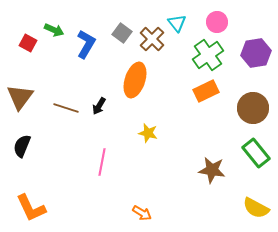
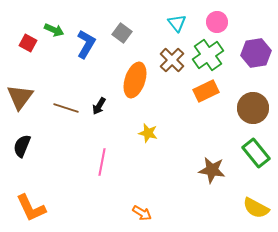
brown cross: moved 20 px right, 21 px down
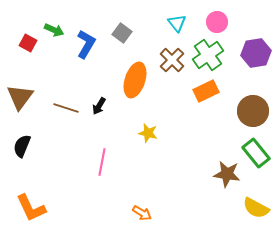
brown circle: moved 3 px down
brown star: moved 15 px right, 4 px down
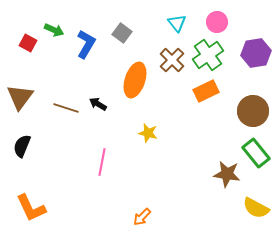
black arrow: moved 1 px left, 2 px up; rotated 90 degrees clockwise
orange arrow: moved 4 px down; rotated 102 degrees clockwise
